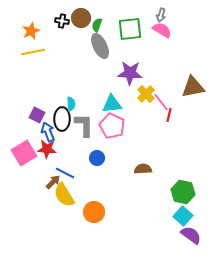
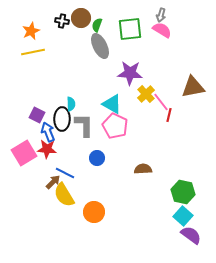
cyan triangle: rotated 35 degrees clockwise
pink pentagon: moved 3 px right
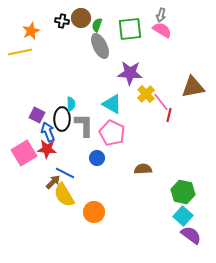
yellow line: moved 13 px left
pink pentagon: moved 3 px left, 7 px down
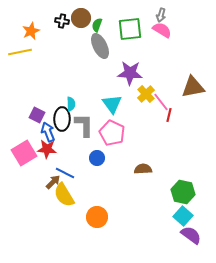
cyan triangle: rotated 25 degrees clockwise
orange circle: moved 3 px right, 5 px down
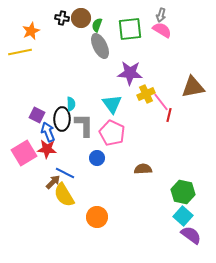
black cross: moved 3 px up
yellow cross: rotated 18 degrees clockwise
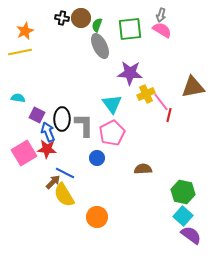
orange star: moved 6 px left
cyan semicircle: moved 53 px left, 6 px up; rotated 80 degrees counterclockwise
pink pentagon: rotated 20 degrees clockwise
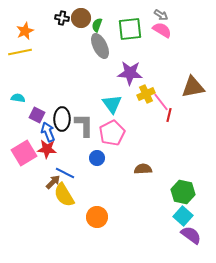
gray arrow: rotated 72 degrees counterclockwise
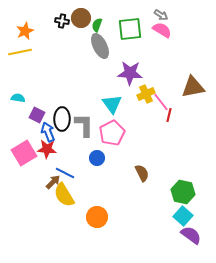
black cross: moved 3 px down
brown semicircle: moved 1 px left, 4 px down; rotated 66 degrees clockwise
